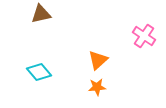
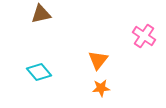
orange triangle: rotated 10 degrees counterclockwise
orange star: moved 4 px right, 1 px down
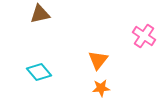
brown triangle: moved 1 px left
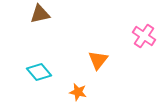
orange star: moved 23 px left, 4 px down; rotated 18 degrees clockwise
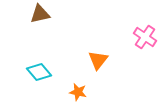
pink cross: moved 1 px right, 1 px down
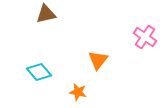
brown triangle: moved 6 px right
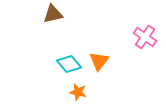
brown triangle: moved 7 px right
orange triangle: moved 1 px right, 1 px down
cyan diamond: moved 30 px right, 8 px up
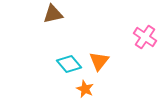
orange star: moved 7 px right, 3 px up; rotated 12 degrees clockwise
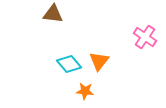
brown triangle: rotated 20 degrees clockwise
orange star: moved 2 px down; rotated 18 degrees counterclockwise
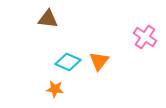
brown triangle: moved 5 px left, 5 px down
cyan diamond: moved 1 px left, 2 px up; rotated 25 degrees counterclockwise
orange star: moved 30 px left, 2 px up
